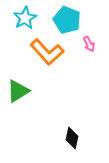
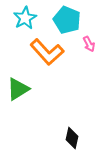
green triangle: moved 2 px up
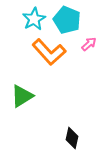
cyan star: moved 9 px right, 1 px down
pink arrow: rotated 105 degrees counterclockwise
orange L-shape: moved 2 px right
green triangle: moved 4 px right, 7 px down
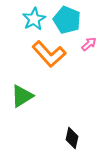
orange L-shape: moved 2 px down
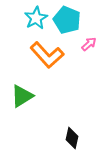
cyan star: moved 2 px right, 1 px up
orange L-shape: moved 2 px left, 1 px down
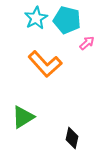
cyan pentagon: rotated 8 degrees counterclockwise
pink arrow: moved 2 px left, 1 px up
orange L-shape: moved 2 px left, 9 px down
green triangle: moved 1 px right, 21 px down
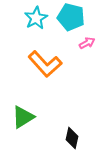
cyan pentagon: moved 4 px right, 3 px up
pink arrow: rotated 14 degrees clockwise
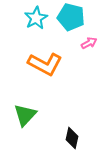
pink arrow: moved 2 px right
orange L-shape: rotated 20 degrees counterclockwise
green triangle: moved 2 px right, 2 px up; rotated 15 degrees counterclockwise
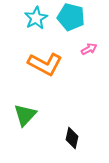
pink arrow: moved 6 px down
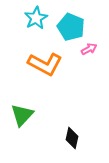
cyan pentagon: moved 10 px down; rotated 8 degrees clockwise
green triangle: moved 3 px left
